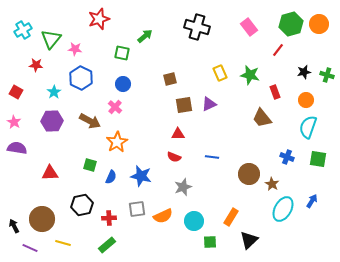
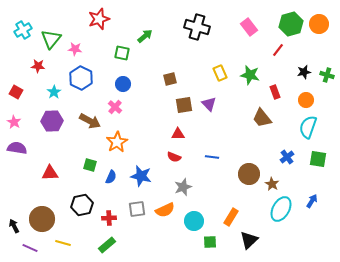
red star at (36, 65): moved 2 px right, 1 px down
purple triangle at (209, 104): rotated 49 degrees counterclockwise
blue cross at (287, 157): rotated 32 degrees clockwise
cyan ellipse at (283, 209): moved 2 px left
orange semicircle at (163, 216): moved 2 px right, 6 px up
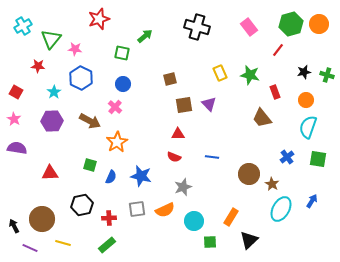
cyan cross at (23, 30): moved 4 px up
pink star at (14, 122): moved 3 px up
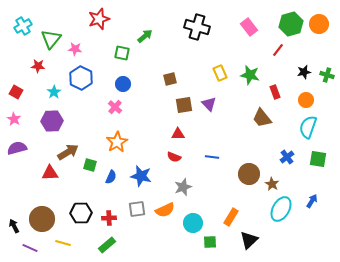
brown arrow at (90, 121): moved 22 px left, 31 px down; rotated 60 degrees counterclockwise
purple semicircle at (17, 148): rotated 24 degrees counterclockwise
black hexagon at (82, 205): moved 1 px left, 8 px down; rotated 10 degrees clockwise
cyan circle at (194, 221): moved 1 px left, 2 px down
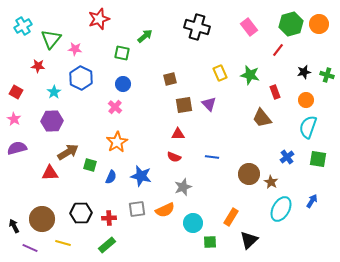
brown star at (272, 184): moved 1 px left, 2 px up
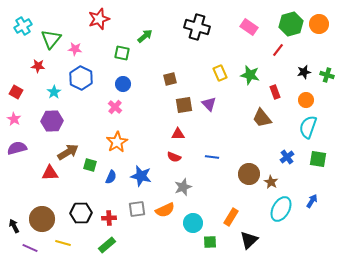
pink rectangle at (249, 27): rotated 18 degrees counterclockwise
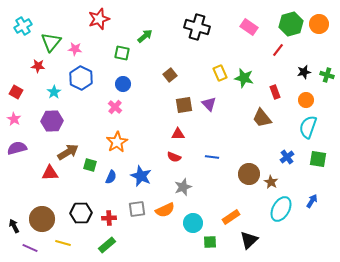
green triangle at (51, 39): moved 3 px down
green star at (250, 75): moved 6 px left, 3 px down
brown square at (170, 79): moved 4 px up; rotated 24 degrees counterclockwise
blue star at (141, 176): rotated 10 degrees clockwise
orange rectangle at (231, 217): rotated 24 degrees clockwise
